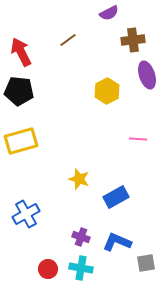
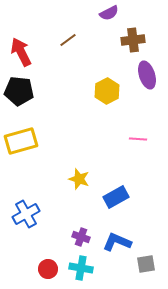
gray square: moved 1 px down
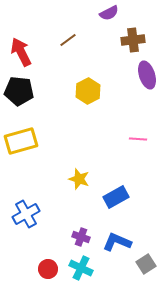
yellow hexagon: moved 19 px left
gray square: rotated 24 degrees counterclockwise
cyan cross: rotated 15 degrees clockwise
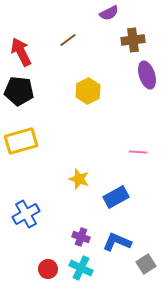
pink line: moved 13 px down
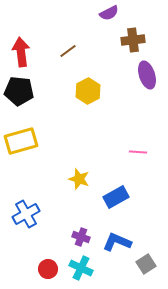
brown line: moved 11 px down
red arrow: rotated 20 degrees clockwise
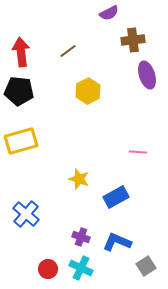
blue cross: rotated 20 degrees counterclockwise
gray square: moved 2 px down
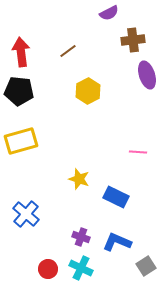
blue rectangle: rotated 55 degrees clockwise
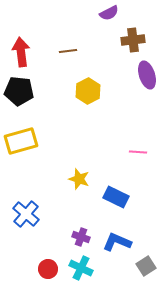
brown line: rotated 30 degrees clockwise
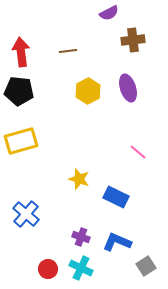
purple ellipse: moved 19 px left, 13 px down
pink line: rotated 36 degrees clockwise
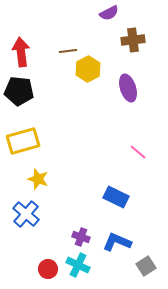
yellow hexagon: moved 22 px up
yellow rectangle: moved 2 px right
yellow star: moved 41 px left
cyan cross: moved 3 px left, 3 px up
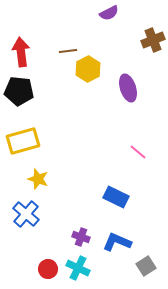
brown cross: moved 20 px right; rotated 15 degrees counterclockwise
cyan cross: moved 3 px down
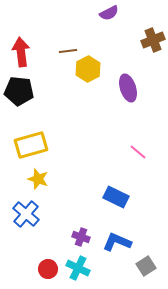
yellow rectangle: moved 8 px right, 4 px down
